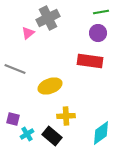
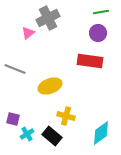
yellow cross: rotated 18 degrees clockwise
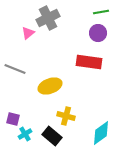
red rectangle: moved 1 px left, 1 px down
cyan cross: moved 2 px left
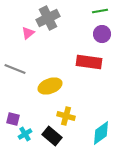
green line: moved 1 px left, 1 px up
purple circle: moved 4 px right, 1 px down
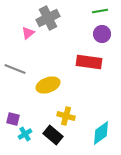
yellow ellipse: moved 2 px left, 1 px up
black rectangle: moved 1 px right, 1 px up
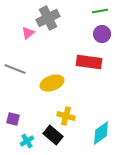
yellow ellipse: moved 4 px right, 2 px up
cyan cross: moved 2 px right, 7 px down
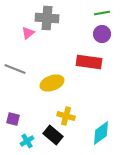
green line: moved 2 px right, 2 px down
gray cross: moved 1 px left; rotated 30 degrees clockwise
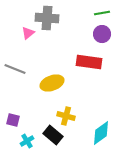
purple square: moved 1 px down
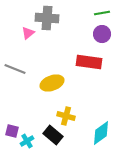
purple square: moved 1 px left, 11 px down
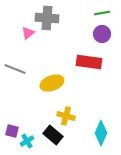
cyan diamond: rotated 30 degrees counterclockwise
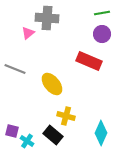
red rectangle: moved 1 px up; rotated 15 degrees clockwise
yellow ellipse: moved 1 px down; rotated 70 degrees clockwise
cyan cross: rotated 24 degrees counterclockwise
